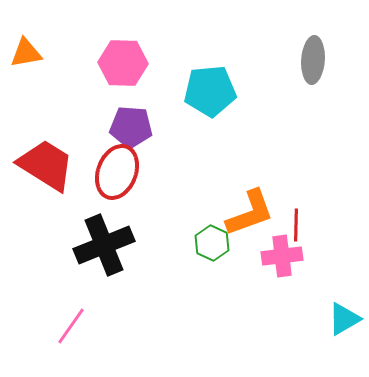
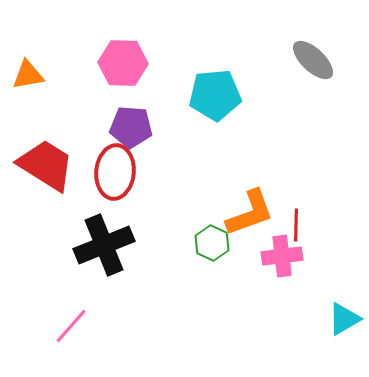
orange triangle: moved 2 px right, 22 px down
gray ellipse: rotated 51 degrees counterclockwise
cyan pentagon: moved 5 px right, 4 px down
red ellipse: moved 2 px left; rotated 16 degrees counterclockwise
pink line: rotated 6 degrees clockwise
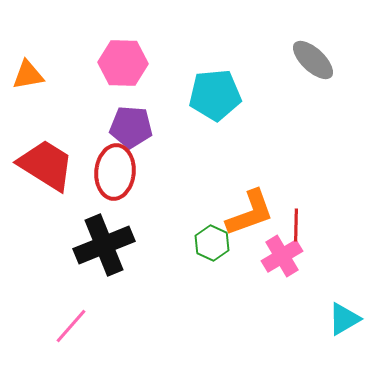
pink cross: rotated 24 degrees counterclockwise
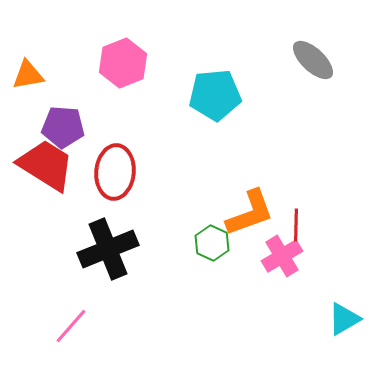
pink hexagon: rotated 24 degrees counterclockwise
purple pentagon: moved 68 px left
black cross: moved 4 px right, 4 px down
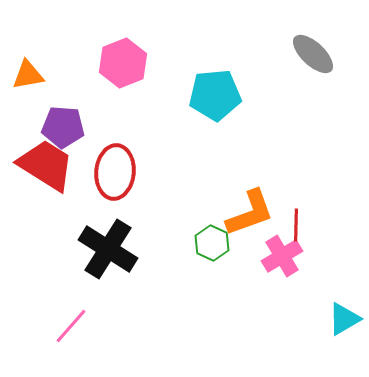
gray ellipse: moved 6 px up
black cross: rotated 36 degrees counterclockwise
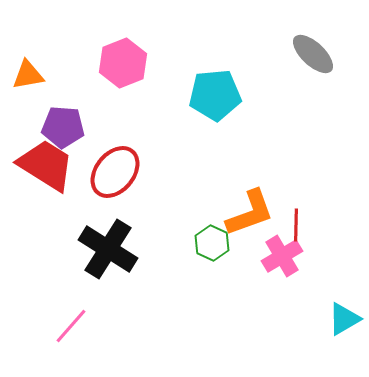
red ellipse: rotated 34 degrees clockwise
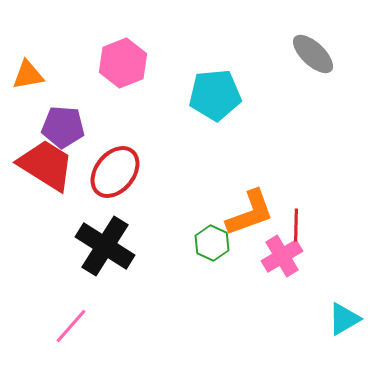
black cross: moved 3 px left, 3 px up
